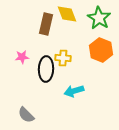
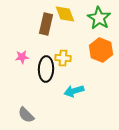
yellow diamond: moved 2 px left
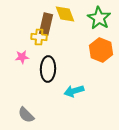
yellow cross: moved 24 px left, 21 px up
black ellipse: moved 2 px right
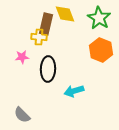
gray semicircle: moved 4 px left
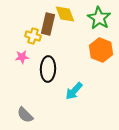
brown rectangle: moved 2 px right
yellow cross: moved 6 px left, 1 px up; rotated 14 degrees clockwise
cyan arrow: rotated 30 degrees counterclockwise
gray semicircle: moved 3 px right
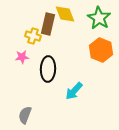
gray semicircle: rotated 66 degrees clockwise
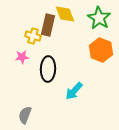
brown rectangle: moved 1 px down
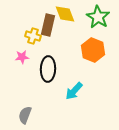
green star: moved 1 px left, 1 px up
orange hexagon: moved 8 px left
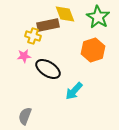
brown rectangle: rotated 65 degrees clockwise
orange hexagon: rotated 20 degrees clockwise
pink star: moved 2 px right, 1 px up
black ellipse: rotated 60 degrees counterclockwise
gray semicircle: moved 1 px down
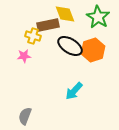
black ellipse: moved 22 px right, 23 px up
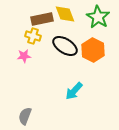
brown rectangle: moved 6 px left, 6 px up
black ellipse: moved 5 px left
orange hexagon: rotated 15 degrees counterclockwise
